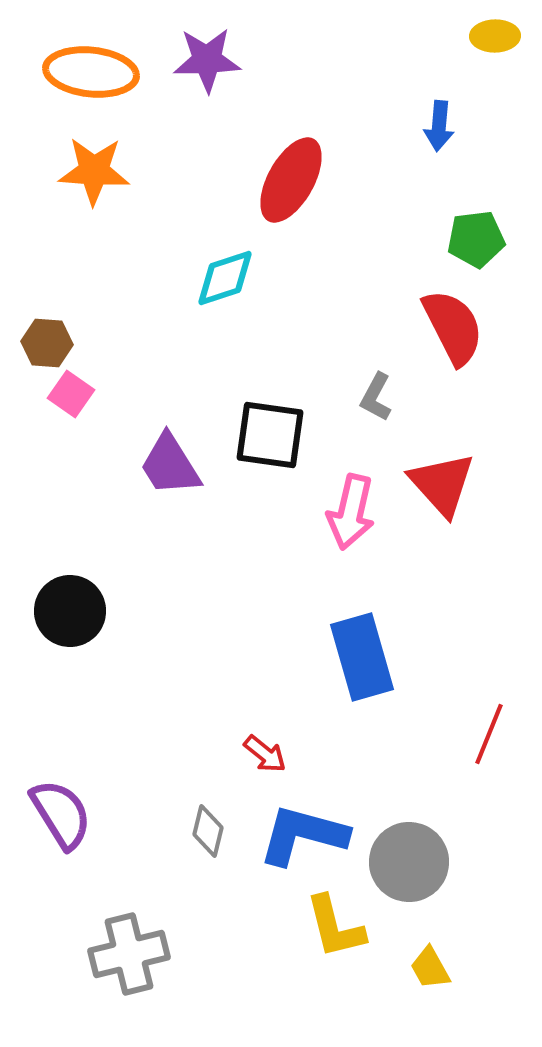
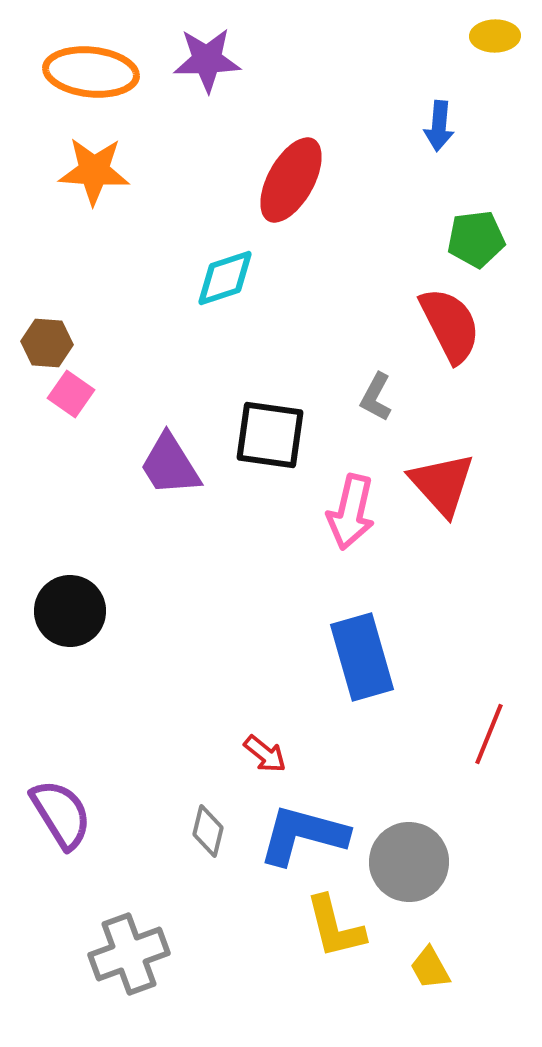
red semicircle: moved 3 px left, 2 px up
gray cross: rotated 6 degrees counterclockwise
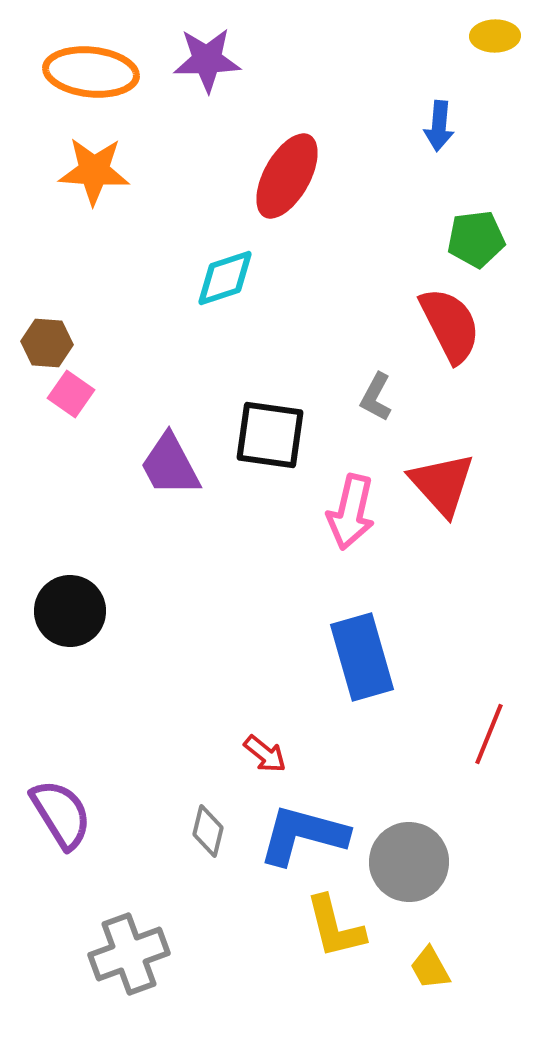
red ellipse: moved 4 px left, 4 px up
purple trapezoid: rotated 4 degrees clockwise
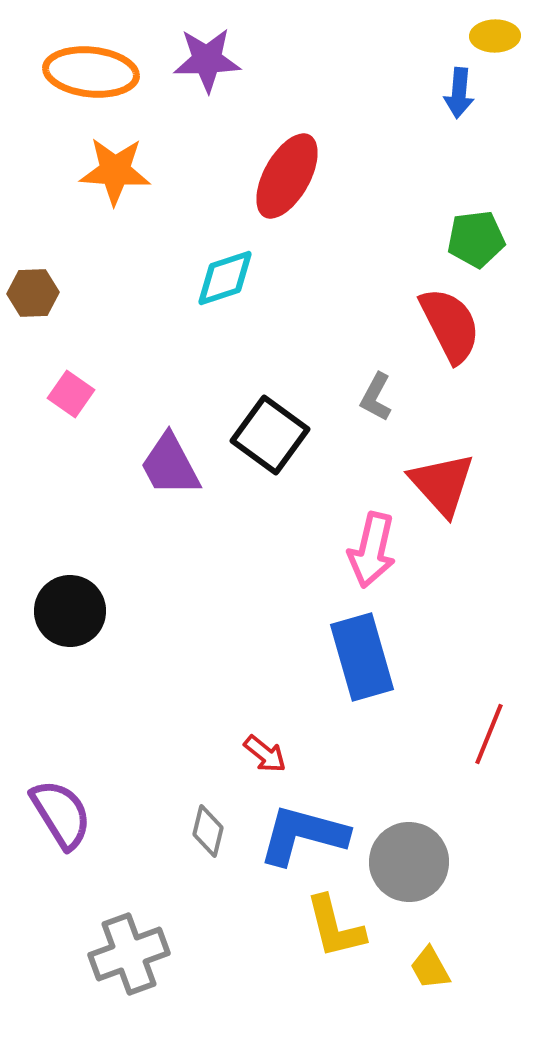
blue arrow: moved 20 px right, 33 px up
orange star: moved 21 px right
brown hexagon: moved 14 px left, 50 px up; rotated 6 degrees counterclockwise
black square: rotated 28 degrees clockwise
pink arrow: moved 21 px right, 38 px down
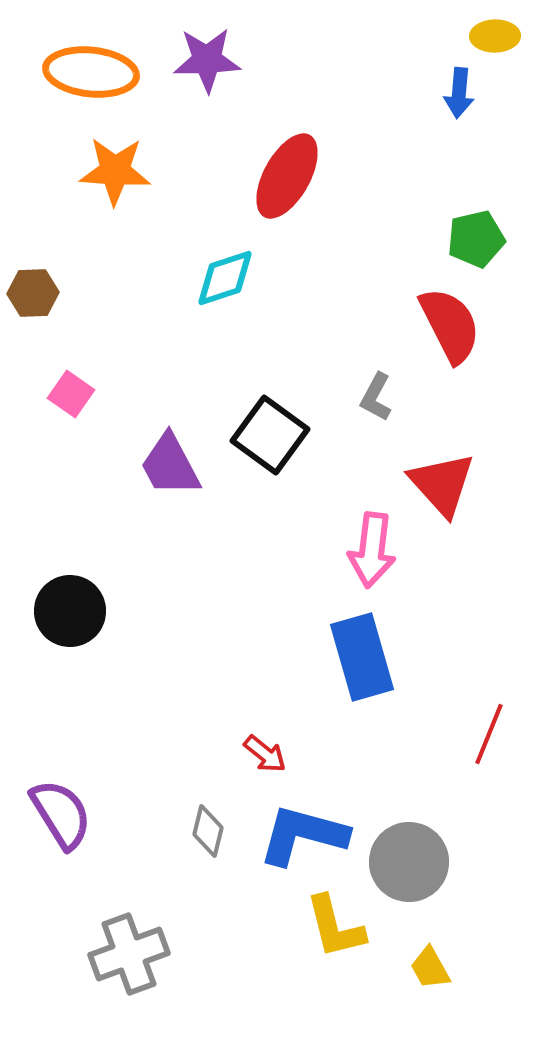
green pentagon: rotated 6 degrees counterclockwise
pink arrow: rotated 6 degrees counterclockwise
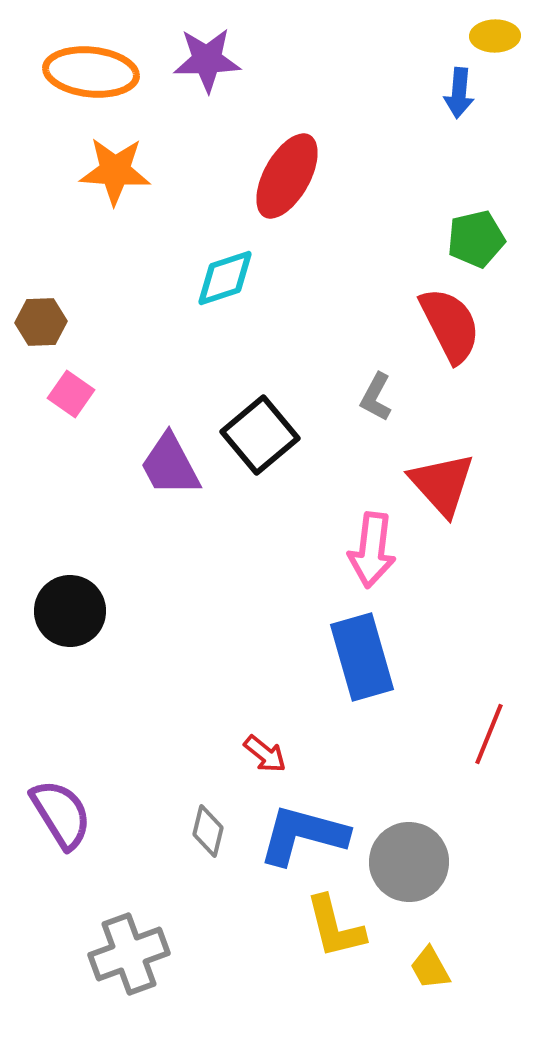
brown hexagon: moved 8 px right, 29 px down
black square: moved 10 px left; rotated 14 degrees clockwise
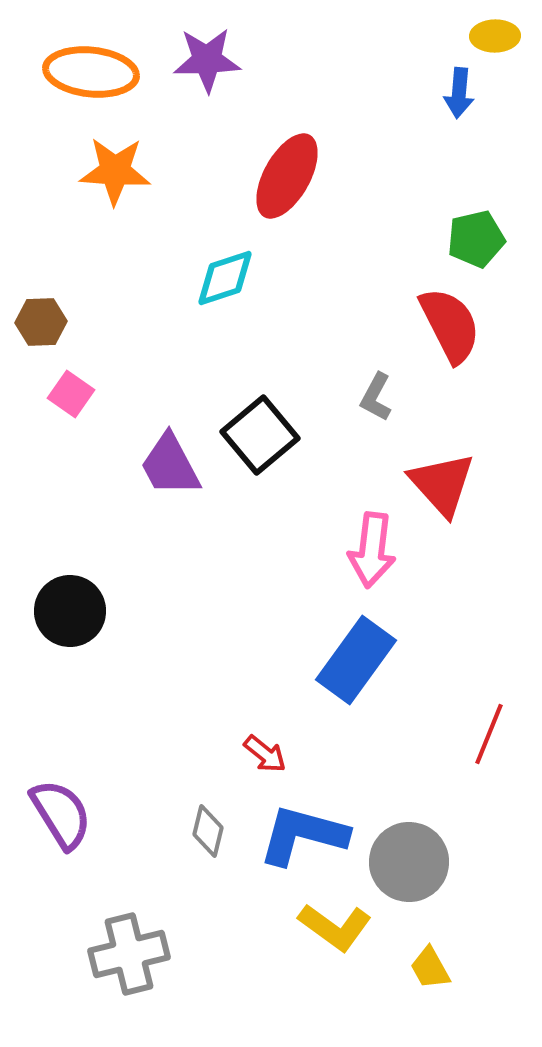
blue rectangle: moved 6 px left, 3 px down; rotated 52 degrees clockwise
yellow L-shape: rotated 40 degrees counterclockwise
gray cross: rotated 6 degrees clockwise
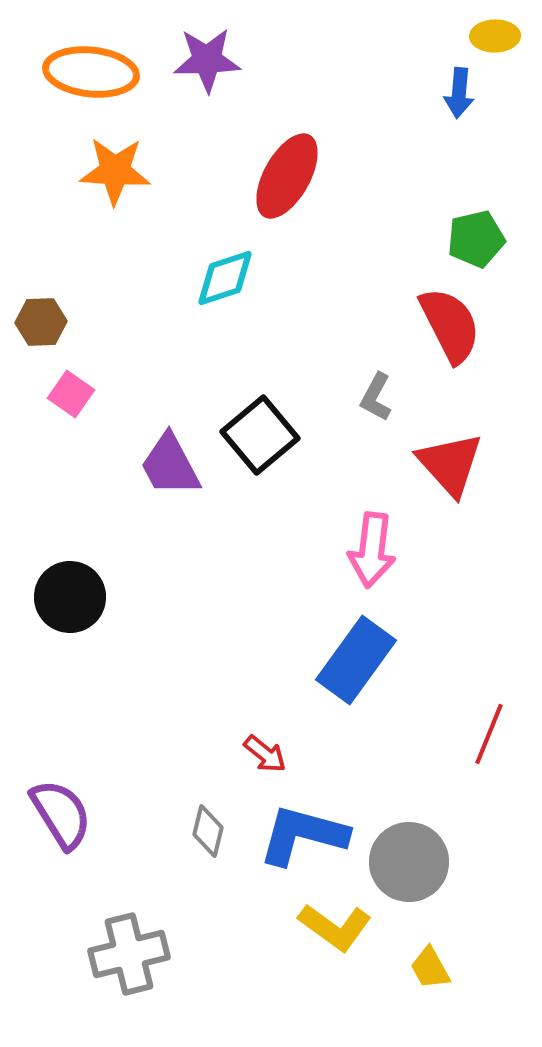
red triangle: moved 8 px right, 20 px up
black circle: moved 14 px up
